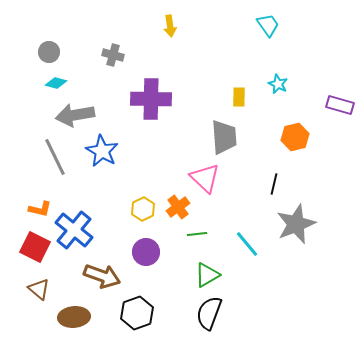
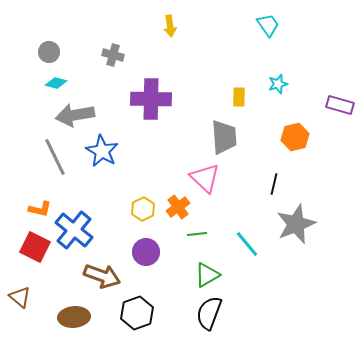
cyan star: rotated 30 degrees clockwise
brown triangle: moved 19 px left, 8 px down
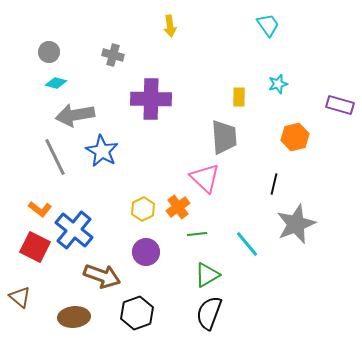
orange L-shape: rotated 25 degrees clockwise
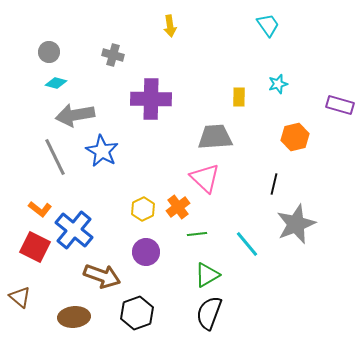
gray trapezoid: moved 9 px left; rotated 90 degrees counterclockwise
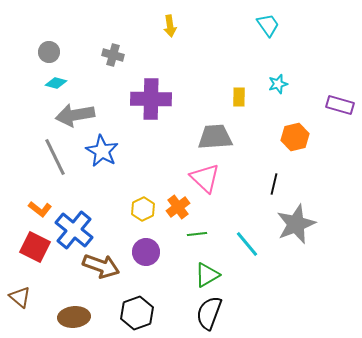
brown arrow: moved 1 px left, 10 px up
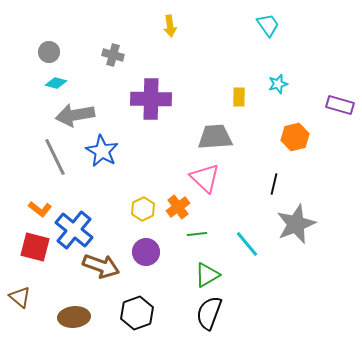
red square: rotated 12 degrees counterclockwise
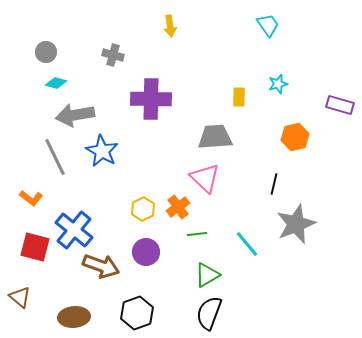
gray circle: moved 3 px left
orange L-shape: moved 9 px left, 11 px up
